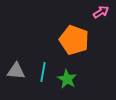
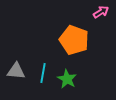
cyan line: moved 1 px down
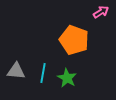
green star: moved 1 px up
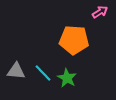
pink arrow: moved 1 px left
orange pentagon: rotated 16 degrees counterclockwise
cyan line: rotated 54 degrees counterclockwise
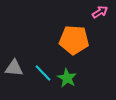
gray triangle: moved 2 px left, 3 px up
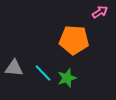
green star: rotated 24 degrees clockwise
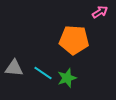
cyan line: rotated 12 degrees counterclockwise
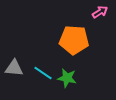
green star: rotated 30 degrees clockwise
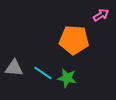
pink arrow: moved 1 px right, 3 px down
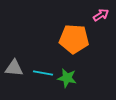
orange pentagon: moved 1 px up
cyan line: rotated 24 degrees counterclockwise
